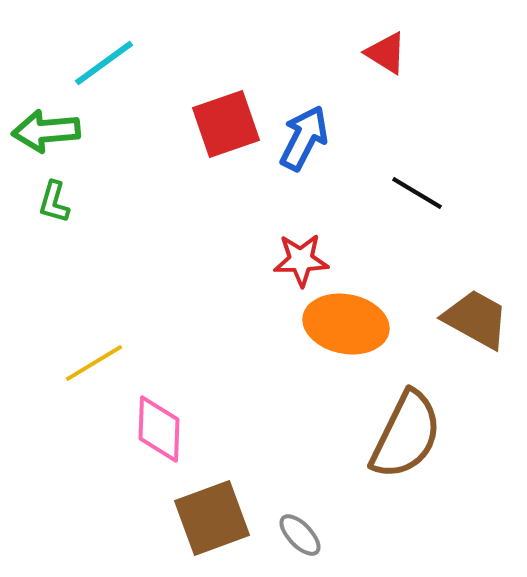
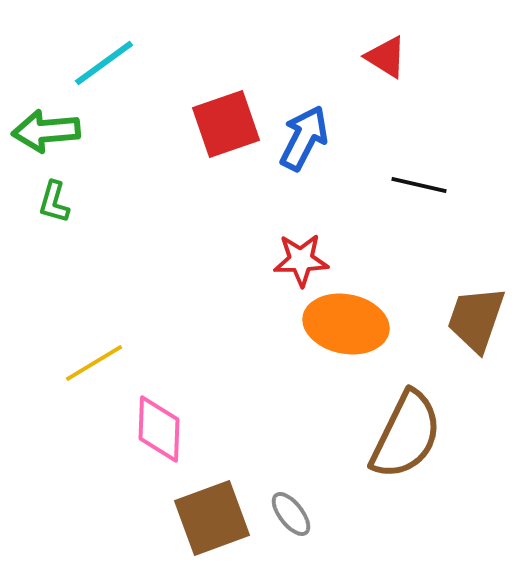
red triangle: moved 4 px down
black line: moved 2 px right, 8 px up; rotated 18 degrees counterclockwise
brown trapezoid: rotated 100 degrees counterclockwise
gray ellipse: moved 9 px left, 21 px up; rotated 6 degrees clockwise
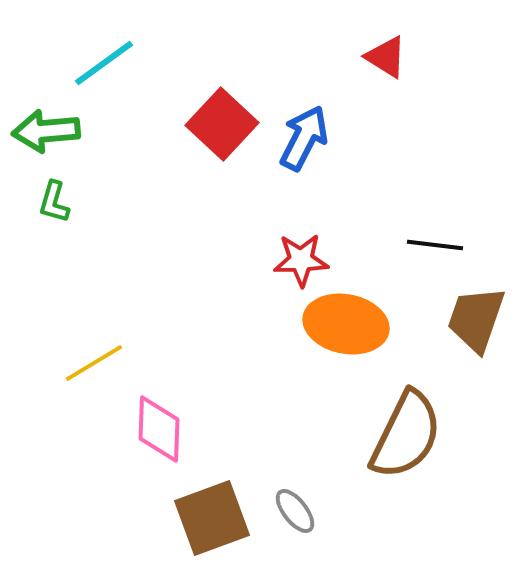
red square: moved 4 px left; rotated 28 degrees counterclockwise
black line: moved 16 px right, 60 px down; rotated 6 degrees counterclockwise
gray ellipse: moved 4 px right, 3 px up
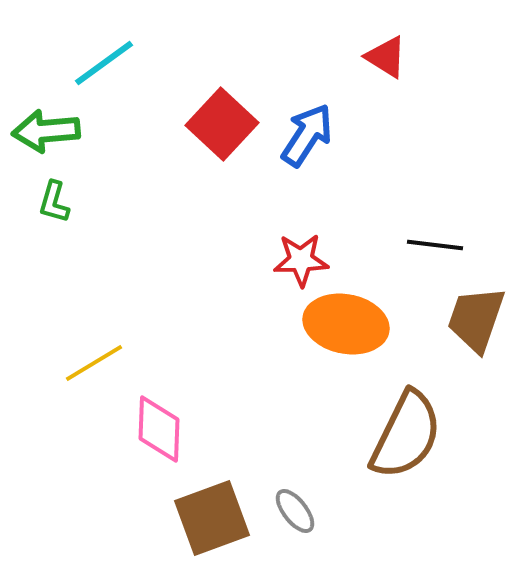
blue arrow: moved 3 px right, 3 px up; rotated 6 degrees clockwise
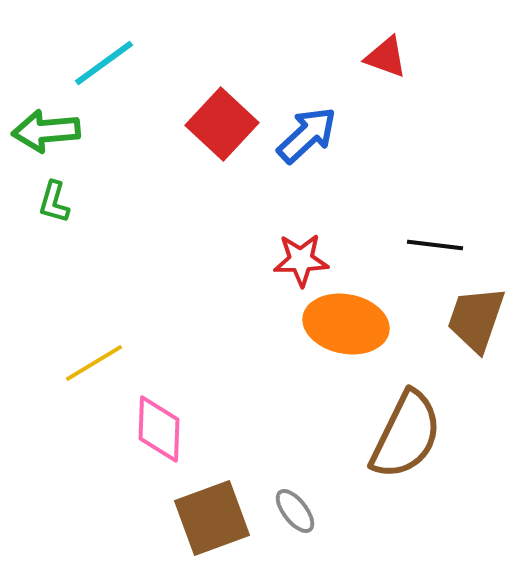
red triangle: rotated 12 degrees counterclockwise
blue arrow: rotated 14 degrees clockwise
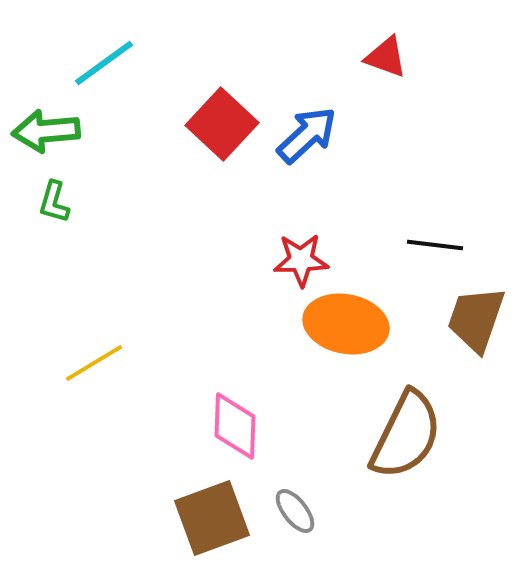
pink diamond: moved 76 px right, 3 px up
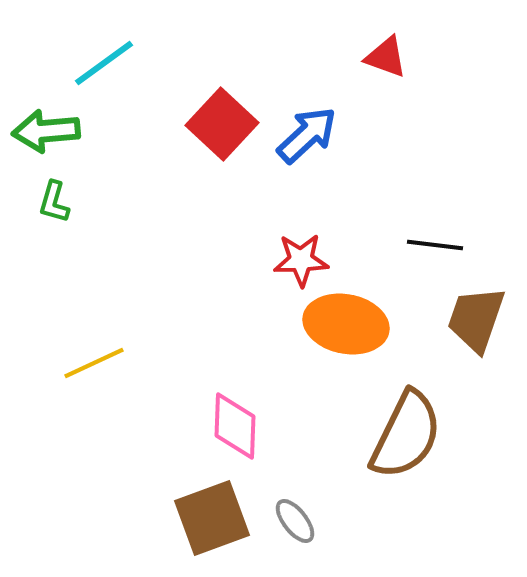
yellow line: rotated 6 degrees clockwise
gray ellipse: moved 10 px down
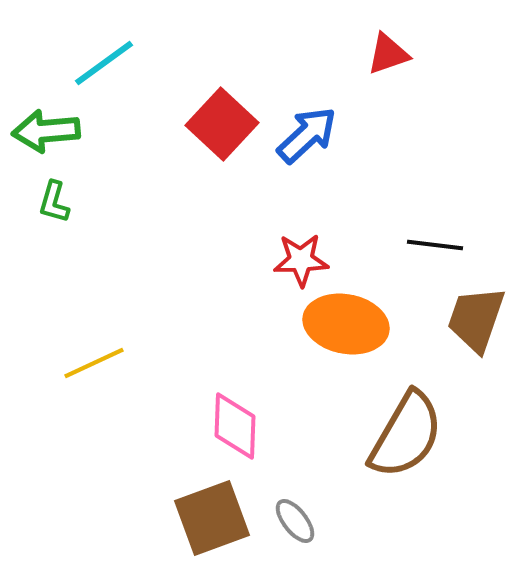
red triangle: moved 2 px right, 3 px up; rotated 39 degrees counterclockwise
brown semicircle: rotated 4 degrees clockwise
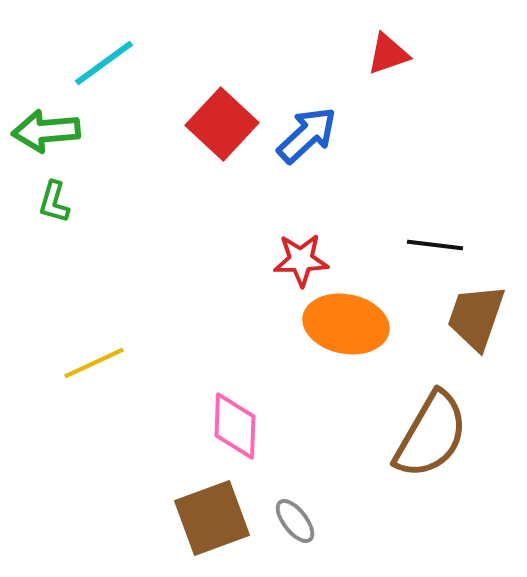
brown trapezoid: moved 2 px up
brown semicircle: moved 25 px right
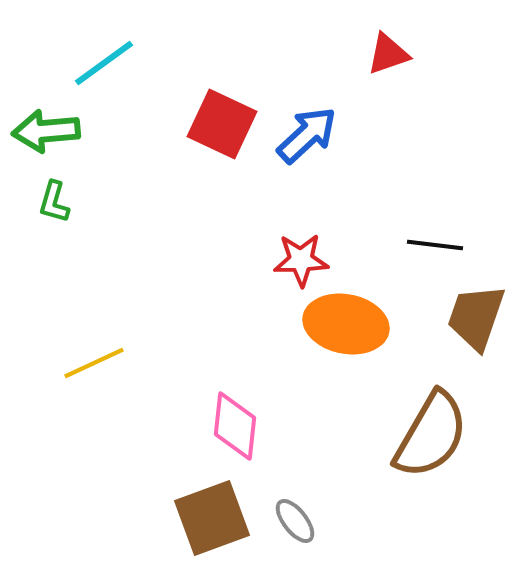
red square: rotated 18 degrees counterclockwise
pink diamond: rotated 4 degrees clockwise
